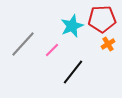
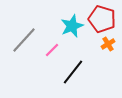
red pentagon: rotated 20 degrees clockwise
gray line: moved 1 px right, 4 px up
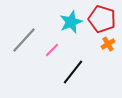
cyan star: moved 1 px left, 4 px up
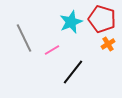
gray line: moved 2 px up; rotated 68 degrees counterclockwise
pink line: rotated 14 degrees clockwise
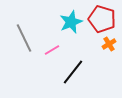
orange cross: moved 1 px right
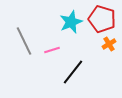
gray line: moved 3 px down
pink line: rotated 14 degrees clockwise
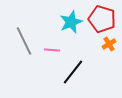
pink line: rotated 21 degrees clockwise
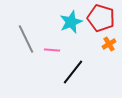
red pentagon: moved 1 px left, 1 px up
gray line: moved 2 px right, 2 px up
